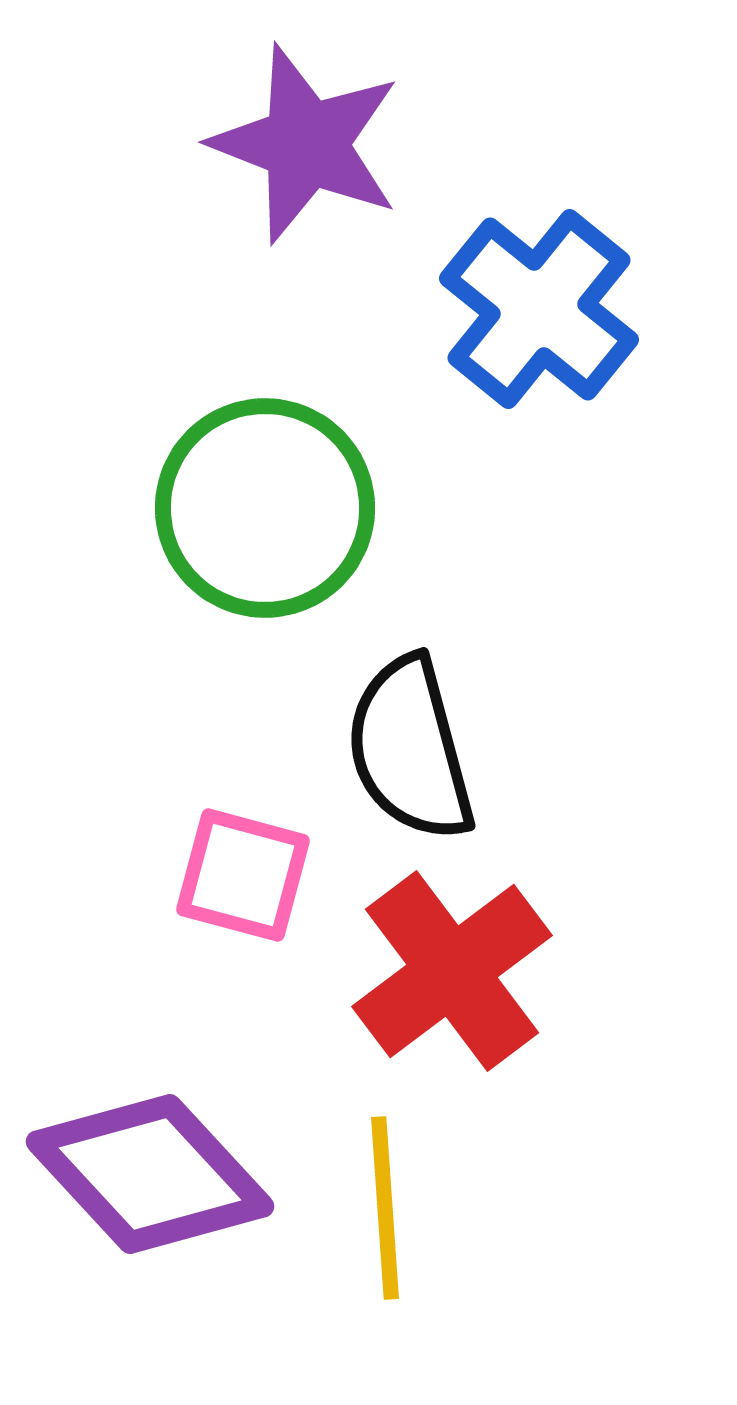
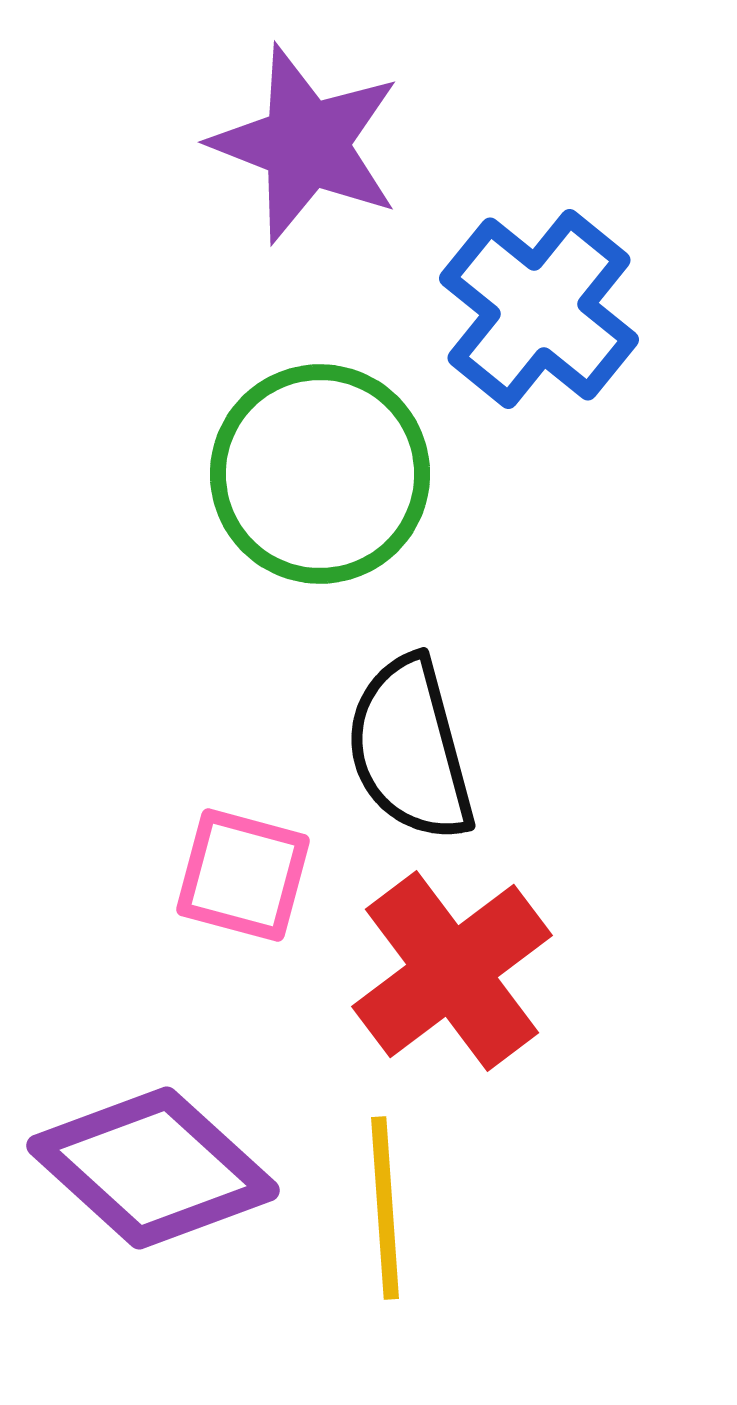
green circle: moved 55 px right, 34 px up
purple diamond: moved 3 px right, 6 px up; rotated 5 degrees counterclockwise
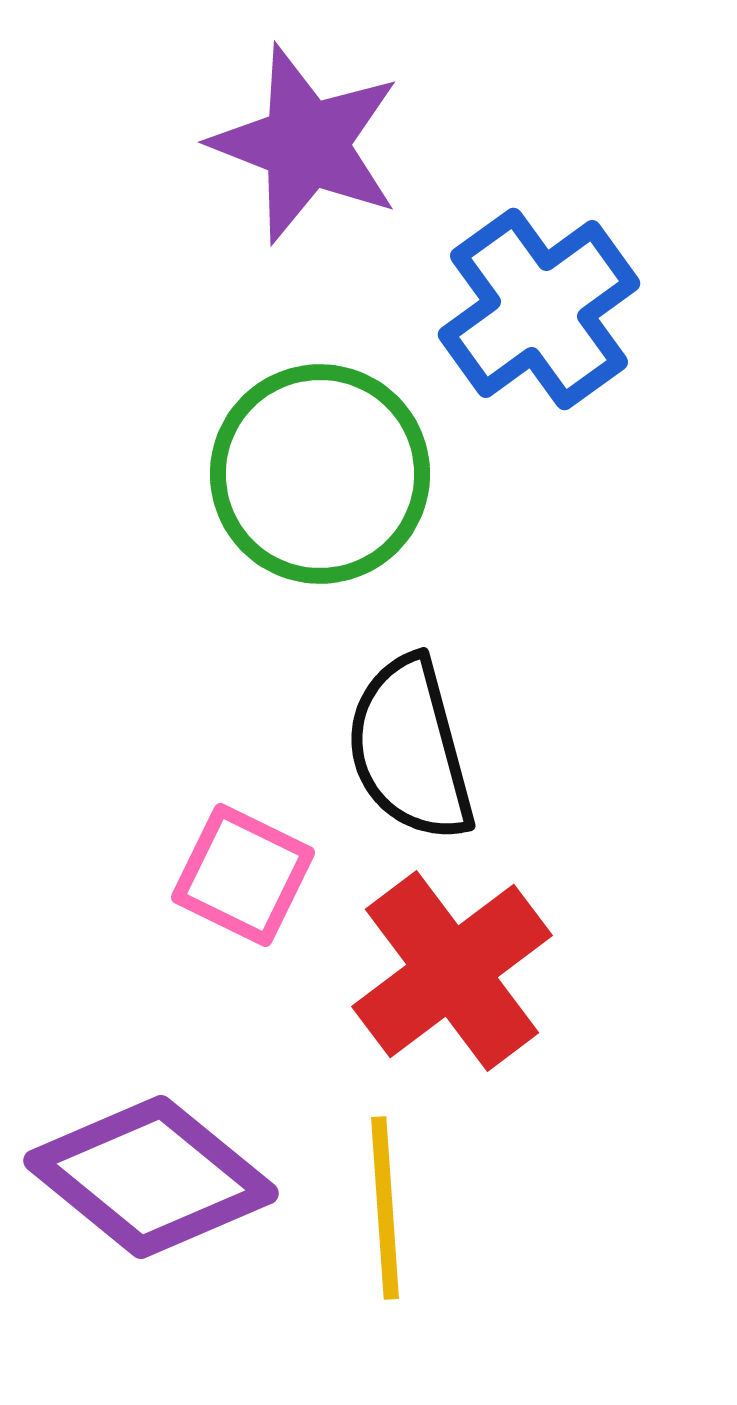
blue cross: rotated 15 degrees clockwise
pink square: rotated 11 degrees clockwise
purple diamond: moved 2 px left, 9 px down; rotated 3 degrees counterclockwise
